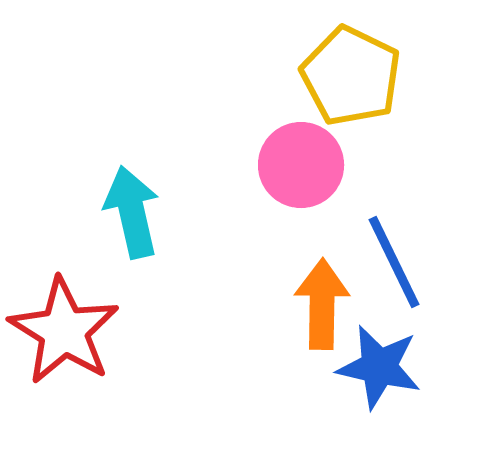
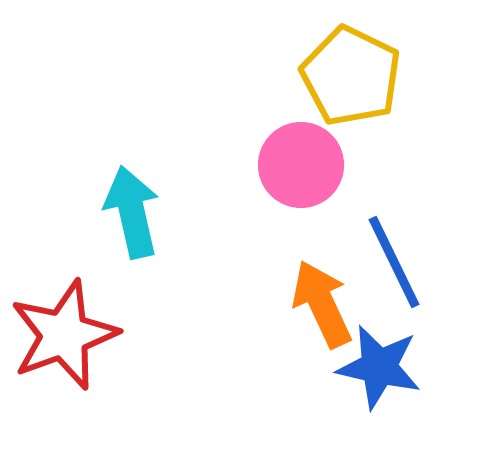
orange arrow: rotated 26 degrees counterclockwise
red star: moved 4 px down; rotated 20 degrees clockwise
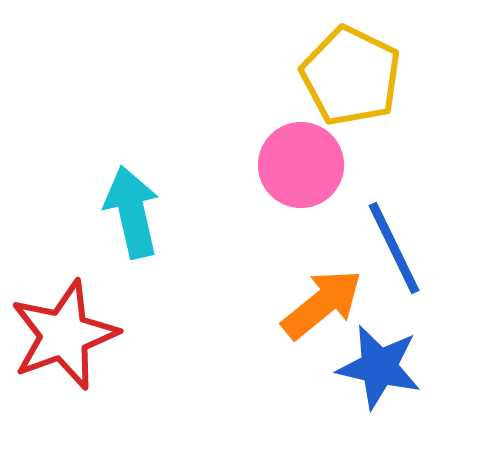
blue line: moved 14 px up
orange arrow: rotated 76 degrees clockwise
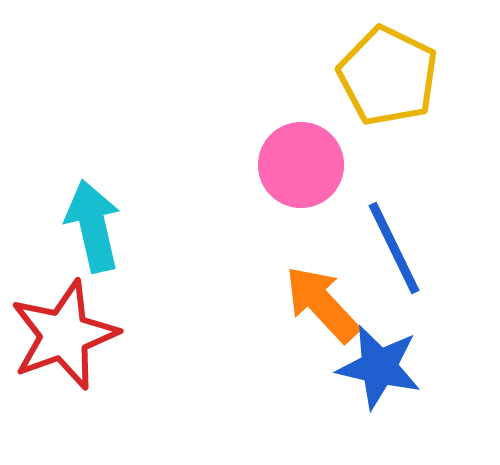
yellow pentagon: moved 37 px right
cyan arrow: moved 39 px left, 14 px down
orange arrow: rotated 94 degrees counterclockwise
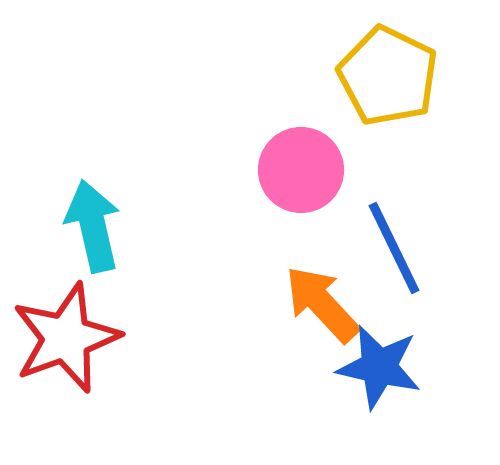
pink circle: moved 5 px down
red star: moved 2 px right, 3 px down
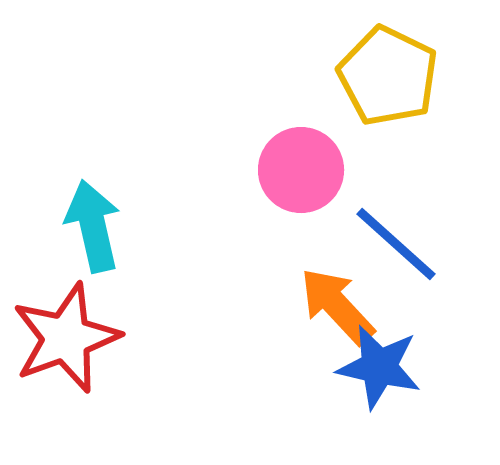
blue line: moved 2 px right, 4 px up; rotated 22 degrees counterclockwise
orange arrow: moved 15 px right, 2 px down
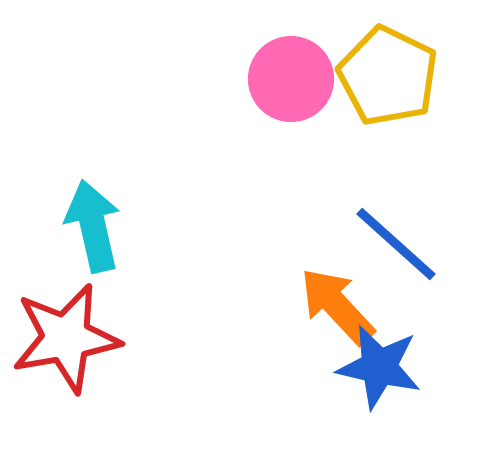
pink circle: moved 10 px left, 91 px up
red star: rotated 10 degrees clockwise
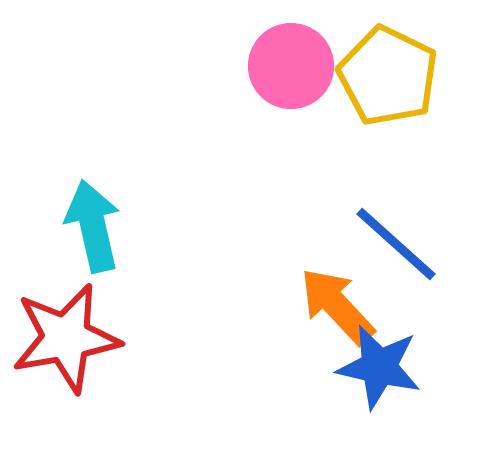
pink circle: moved 13 px up
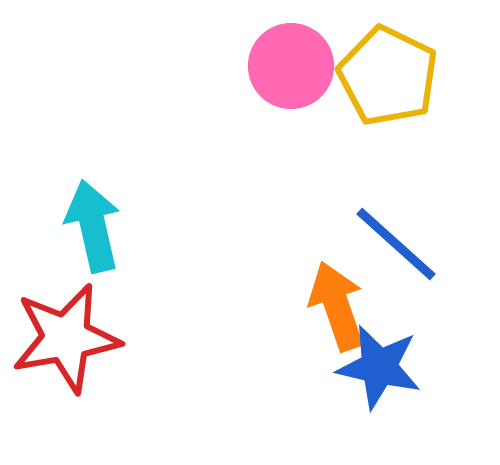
orange arrow: rotated 24 degrees clockwise
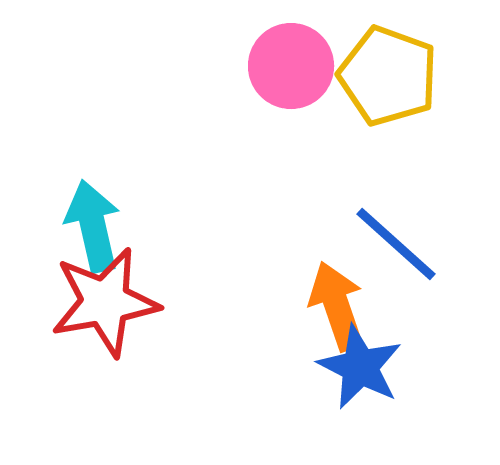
yellow pentagon: rotated 6 degrees counterclockwise
red star: moved 39 px right, 36 px up
blue star: moved 19 px left; rotated 14 degrees clockwise
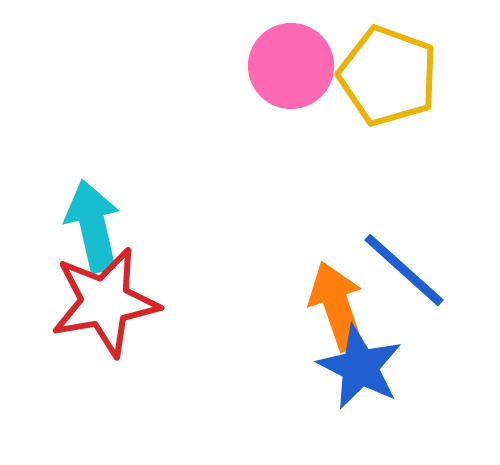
blue line: moved 8 px right, 26 px down
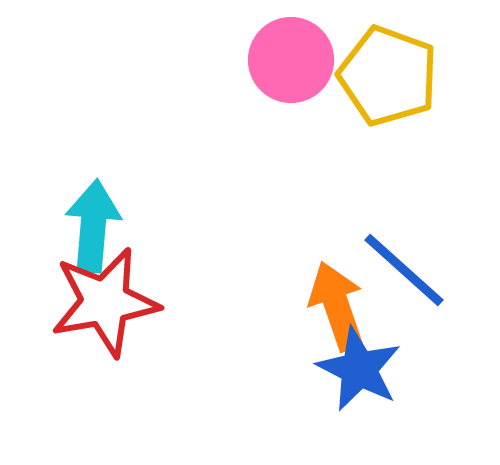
pink circle: moved 6 px up
cyan arrow: rotated 18 degrees clockwise
blue star: moved 1 px left, 2 px down
